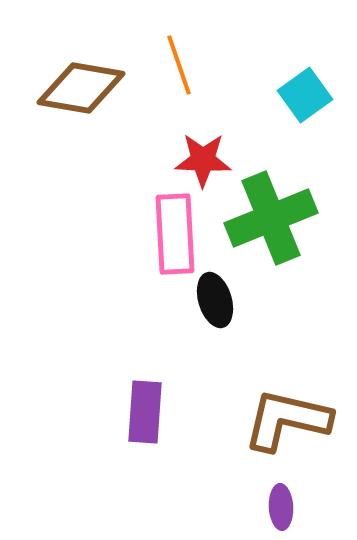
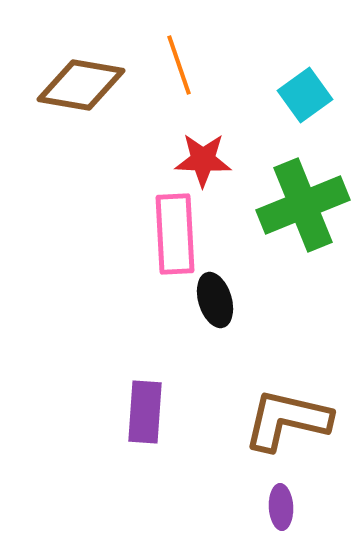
brown diamond: moved 3 px up
green cross: moved 32 px right, 13 px up
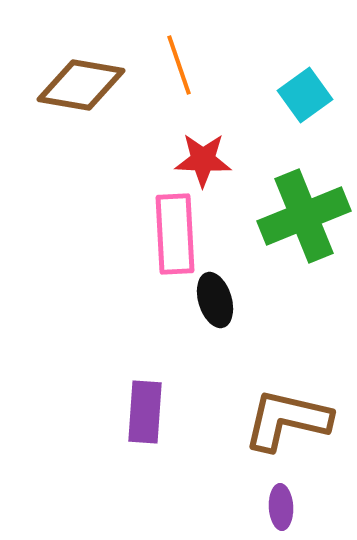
green cross: moved 1 px right, 11 px down
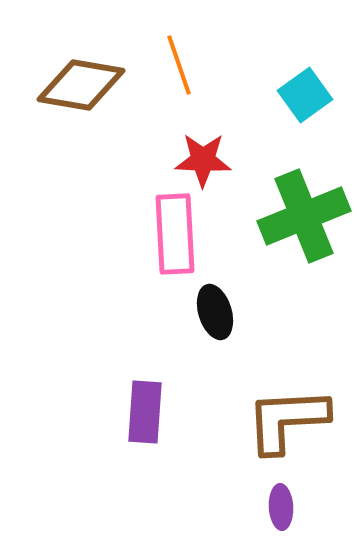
black ellipse: moved 12 px down
brown L-shape: rotated 16 degrees counterclockwise
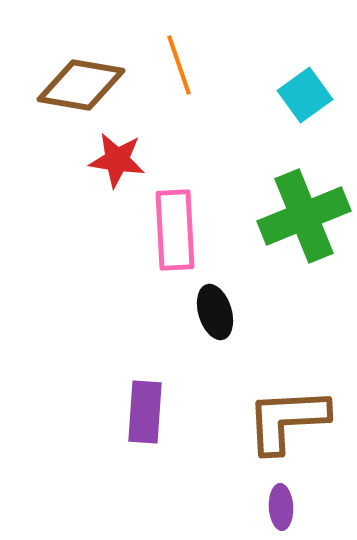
red star: moved 86 px left; rotated 6 degrees clockwise
pink rectangle: moved 4 px up
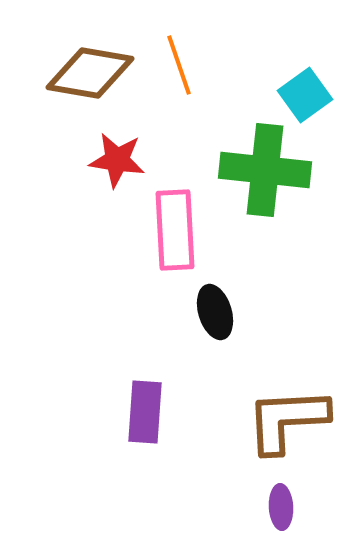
brown diamond: moved 9 px right, 12 px up
green cross: moved 39 px left, 46 px up; rotated 28 degrees clockwise
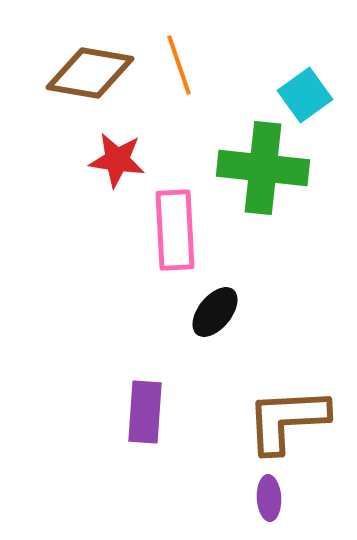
green cross: moved 2 px left, 2 px up
black ellipse: rotated 56 degrees clockwise
purple ellipse: moved 12 px left, 9 px up
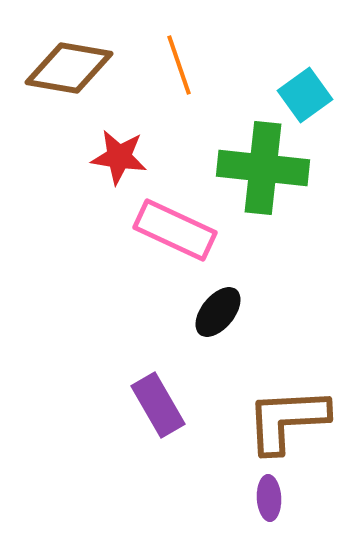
brown diamond: moved 21 px left, 5 px up
red star: moved 2 px right, 3 px up
pink rectangle: rotated 62 degrees counterclockwise
black ellipse: moved 3 px right
purple rectangle: moved 13 px right, 7 px up; rotated 34 degrees counterclockwise
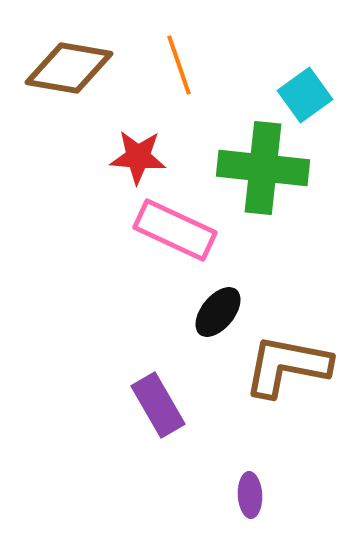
red star: moved 19 px right; rotated 4 degrees counterclockwise
brown L-shape: moved 54 px up; rotated 14 degrees clockwise
purple ellipse: moved 19 px left, 3 px up
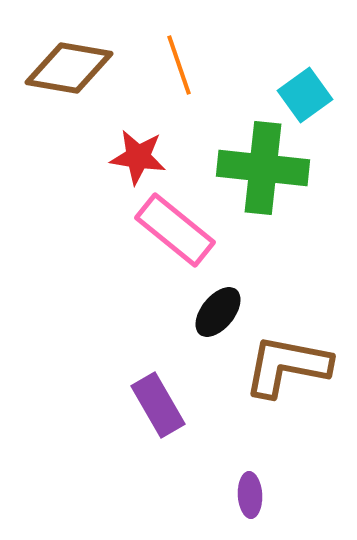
red star: rotated 4 degrees clockwise
pink rectangle: rotated 14 degrees clockwise
